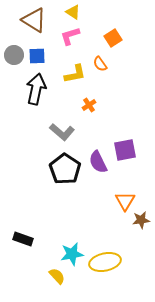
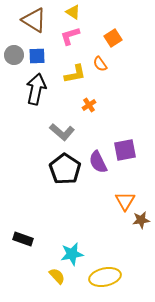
yellow ellipse: moved 15 px down
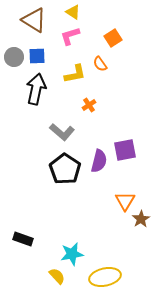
gray circle: moved 2 px down
purple semicircle: moved 1 px right, 1 px up; rotated 140 degrees counterclockwise
brown star: moved 1 px up; rotated 24 degrees counterclockwise
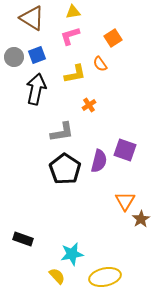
yellow triangle: rotated 42 degrees counterclockwise
brown triangle: moved 2 px left, 2 px up
blue square: moved 1 px up; rotated 18 degrees counterclockwise
gray L-shape: rotated 50 degrees counterclockwise
purple square: rotated 30 degrees clockwise
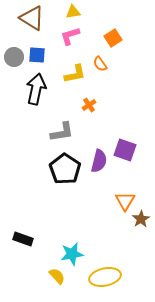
blue square: rotated 24 degrees clockwise
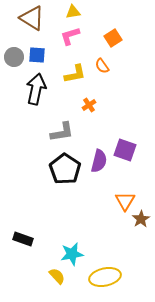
orange semicircle: moved 2 px right, 2 px down
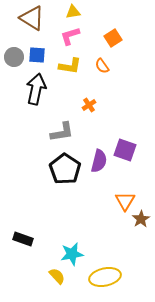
yellow L-shape: moved 5 px left, 8 px up; rotated 20 degrees clockwise
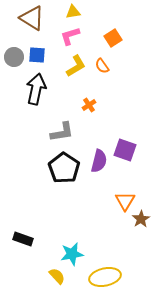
yellow L-shape: moved 6 px right; rotated 40 degrees counterclockwise
black pentagon: moved 1 px left, 1 px up
